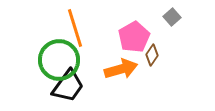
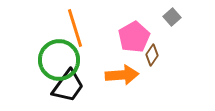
orange arrow: moved 1 px right, 6 px down; rotated 12 degrees clockwise
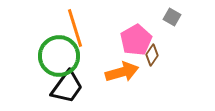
gray square: rotated 18 degrees counterclockwise
pink pentagon: moved 2 px right, 3 px down
green circle: moved 4 px up
orange arrow: moved 3 px up; rotated 12 degrees counterclockwise
black trapezoid: moved 1 px left, 1 px down
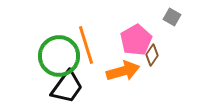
orange line: moved 11 px right, 17 px down
orange arrow: moved 1 px right, 1 px up
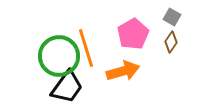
pink pentagon: moved 3 px left, 6 px up
orange line: moved 3 px down
brown diamond: moved 19 px right, 13 px up
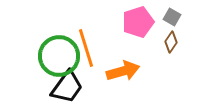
pink pentagon: moved 5 px right, 12 px up; rotated 12 degrees clockwise
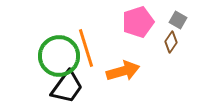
gray square: moved 6 px right, 3 px down
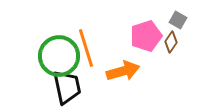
pink pentagon: moved 8 px right, 14 px down
black trapezoid: rotated 48 degrees counterclockwise
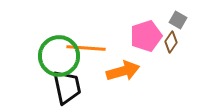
orange line: rotated 69 degrees counterclockwise
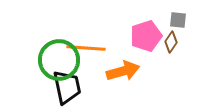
gray square: rotated 24 degrees counterclockwise
green circle: moved 4 px down
